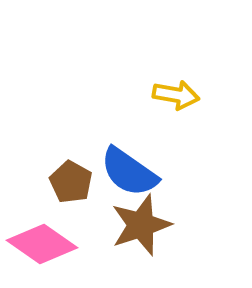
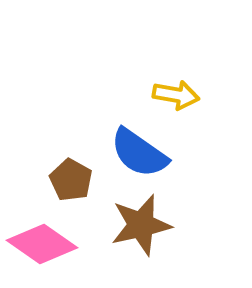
blue semicircle: moved 10 px right, 19 px up
brown pentagon: moved 2 px up
brown star: rotated 6 degrees clockwise
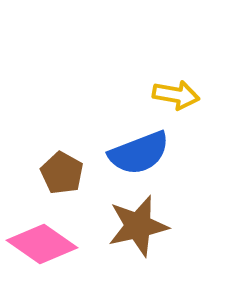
blue semicircle: rotated 56 degrees counterclockwise
brown pentagon: moved 9 px left, 7 px up
brown star: moved 3 px left, 1 px down
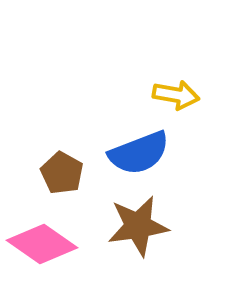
brown star: rotated 4 degrees clockwise
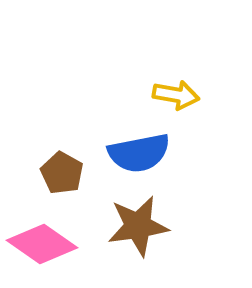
blue semicircle: rotated 10 degrees clockwise
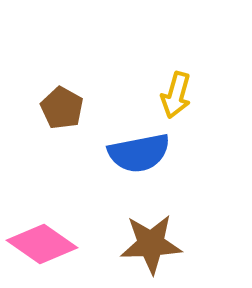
yellow arrow: rotated 96 degrees clockwise
brown pentagon: moved 65 px up
brown star: moved 13 px right, 18 px down; rotated 6 degrees clockwise
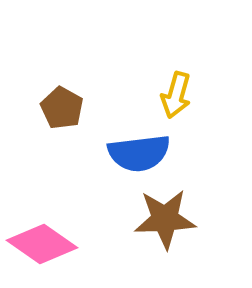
blue semicircle: rotated 4 degrees clockwise
brown star: moved 14 px right, 25 px up
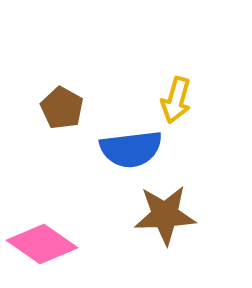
yellow arrow: moved 5 px down
blue semicircle: moved 8 px left, 4 px up
brown star: moved 4 px up
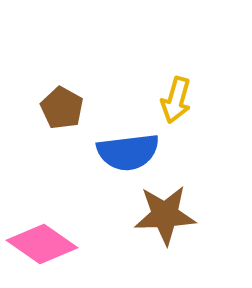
blue semicircle: moved 3 px left, 3 px down
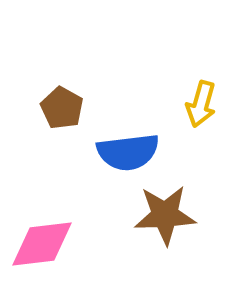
yellow arrow: moved 25 px right, 4 px down
pink diamond: rotated 42 degrees counterclockwise
